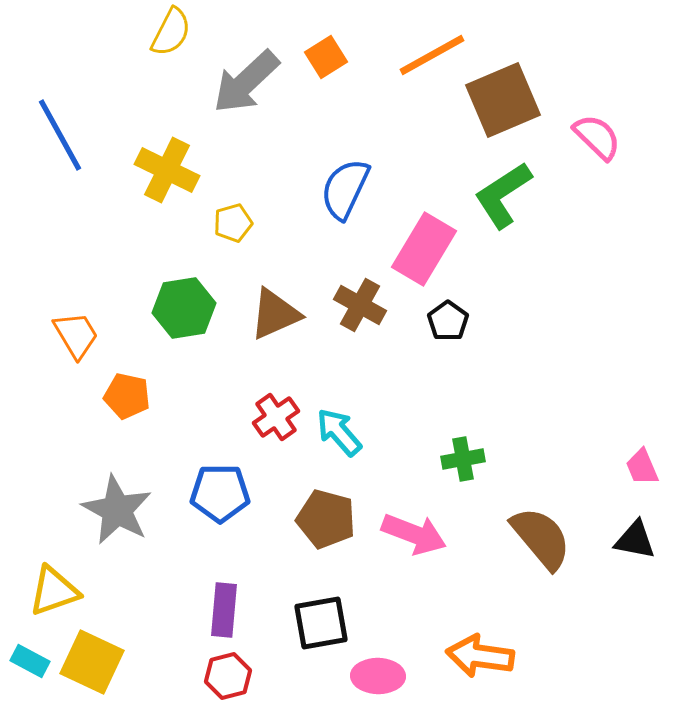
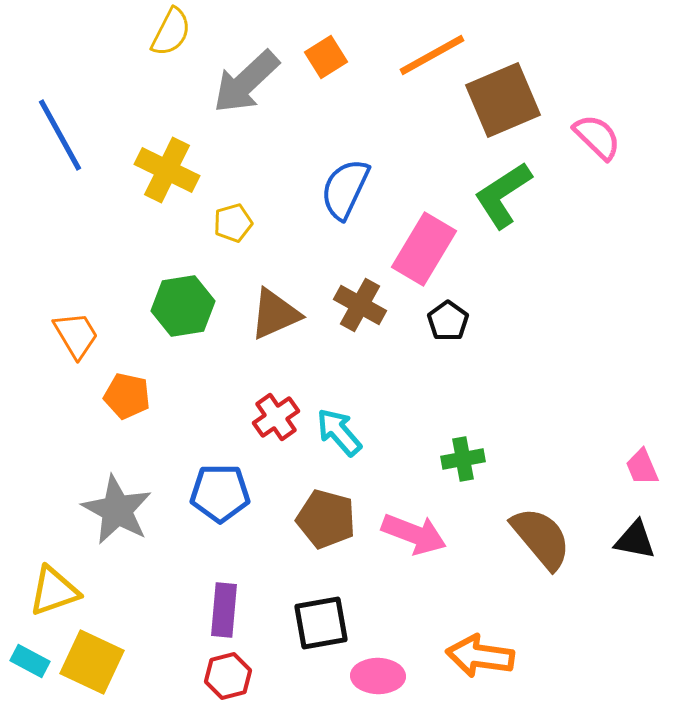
green hexagon: moved 1 px left, 2 px up
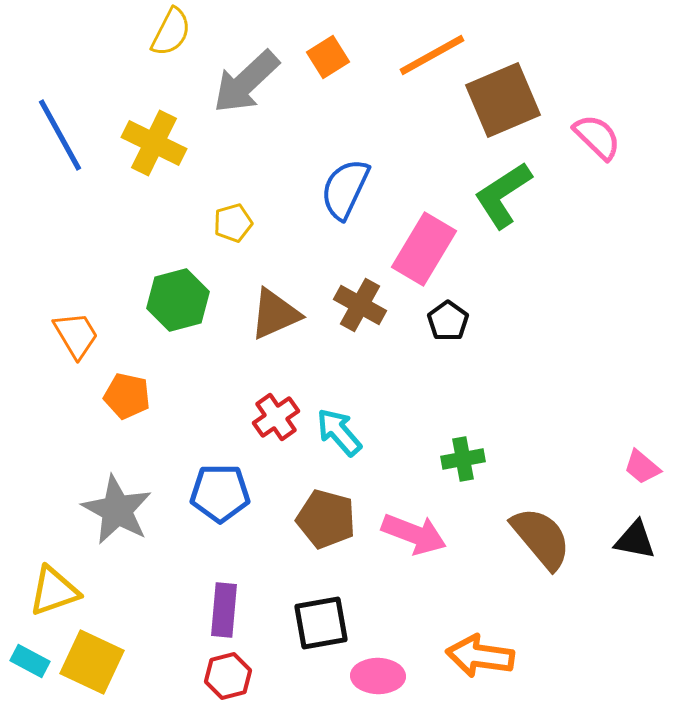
orange square: moved 2 px right
yellow cross: moved 13 px left, 27 px up
green hexagon: moved 5 px left, 6 px up; rotated 6 degrees counterclockwise
pink trapezoid: rotated 27 degrees counterclockwise
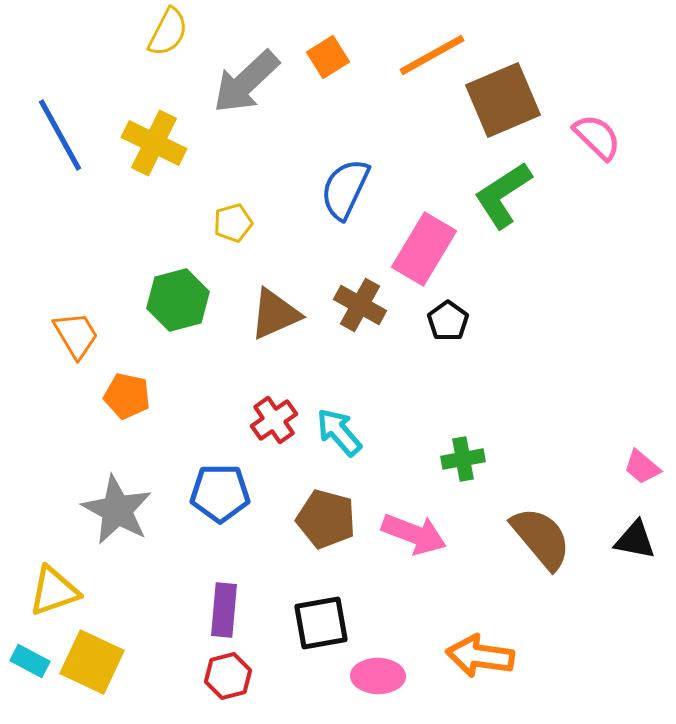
yellow semicircle: moved 3 px left
red cross: moved 2 px left, 3 px down
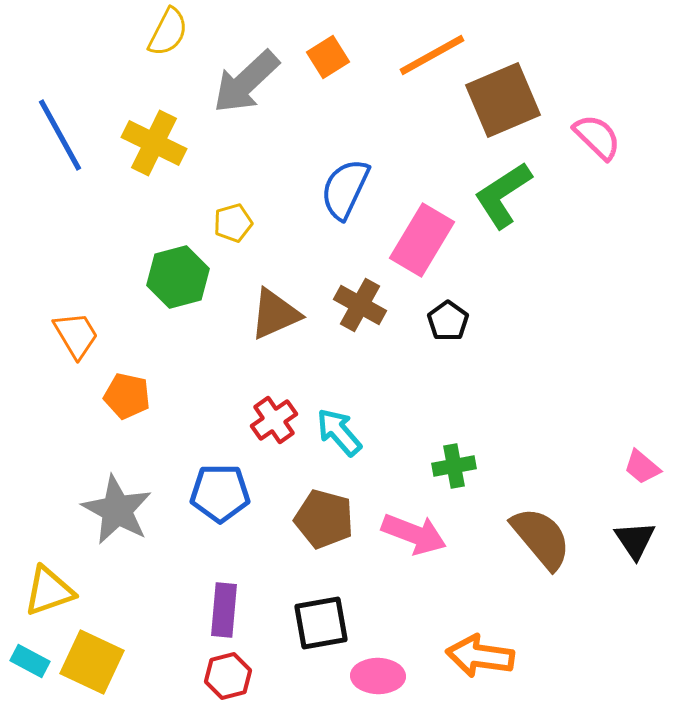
pink rectangle: moved 2 px left, 9 px up
green hexagon: moved 23 px up
green cross: moved 9 px left, 7 px down
brown pentagon: moved 2 px left
black triangle: rotated 45 degrees clockwise
yellow triangle: moved 5 px left
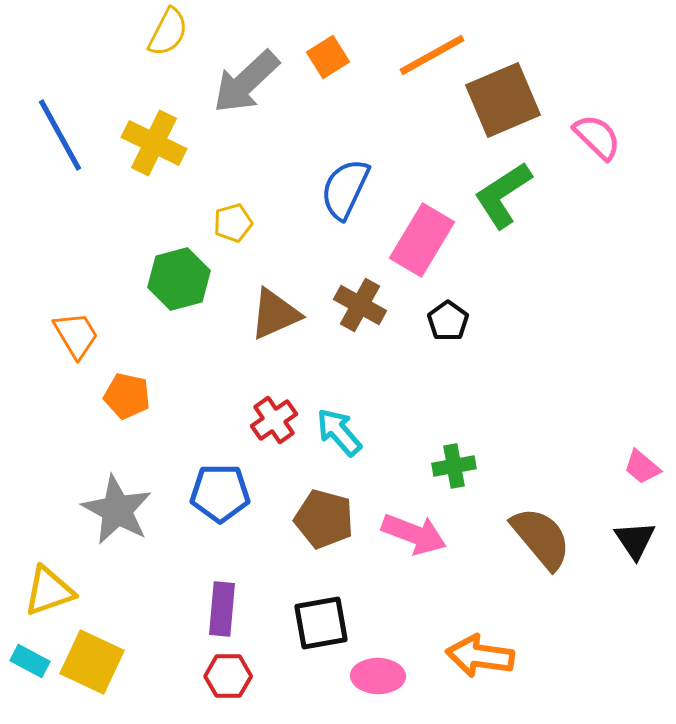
green hexagon: moved 1 px right, 2 px down
purple rectangle: moved 2 px left, 1 px up
red hexagon: rotated 15 degrees clockwise
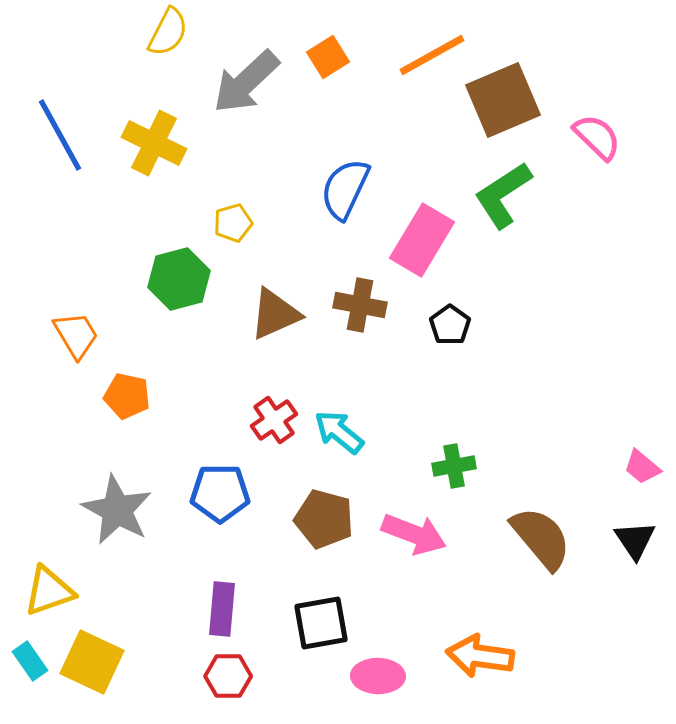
brown cross: rotated 18 degrees counterclockwise
black pentagon: moved 2 px right, 4 px down
cyan arrow: rotated 10 degrees counterclockwise
cyan rectangle: rotated 27 degrees clockwise
